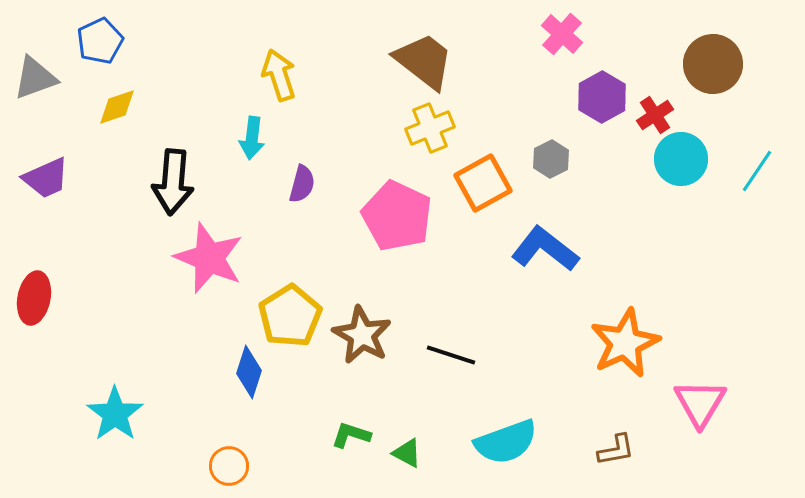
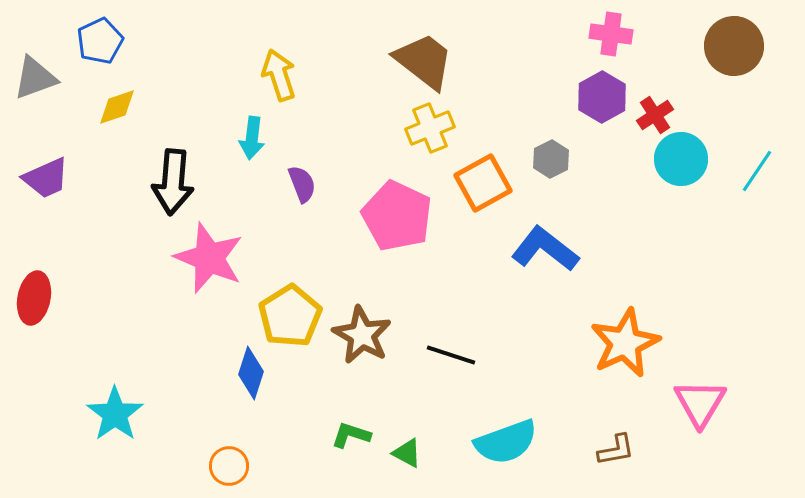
pink cross: moved 49 px right; rotated 33 degrees counterclockwise
brown circle: moved 21 px right, 18 px up
purple semicircle: rotated 36 degrees counterclockwise
blue diamond: moved 2 px right, 1 px down
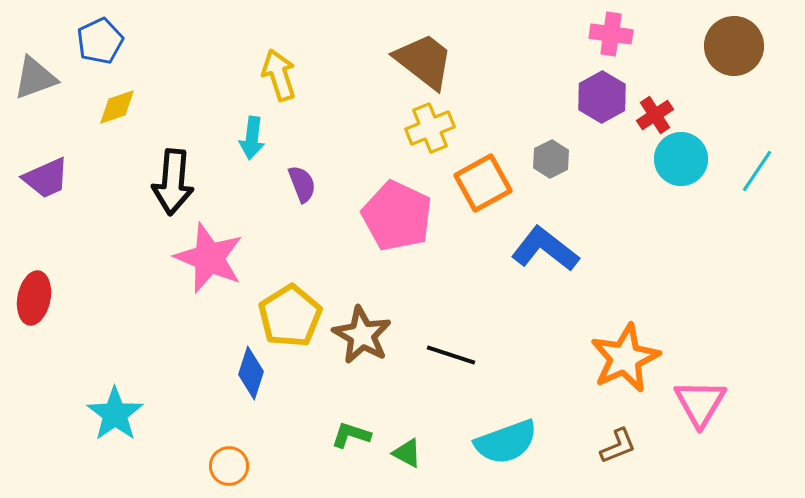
orange star: moved 15 px down
brown L-shape: moved 2 px right, 4 px up; rotated 12 degrees counterclockwise
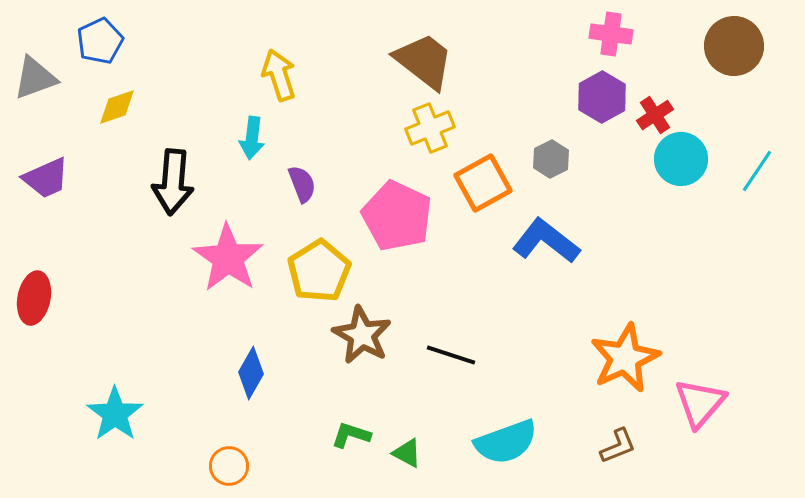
blue L-shape: moved 1 px right, 8 px up
pink star: moved 19 px right; rotated 12 degrees clockwise
yellow pentagon: moved 29 px right, 45 px up
blue diamond: rotated 12 degrees clockwise
pink triangle: rotated 10 degrees clockwise
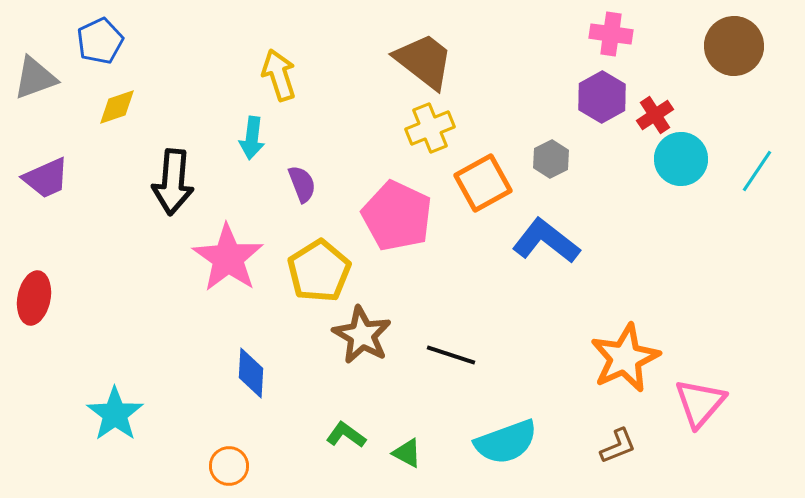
blue diamond: rotated 27 degrees counterclockwise
green L-shape: moved 5 px left; rotated 18 degrees clockwise
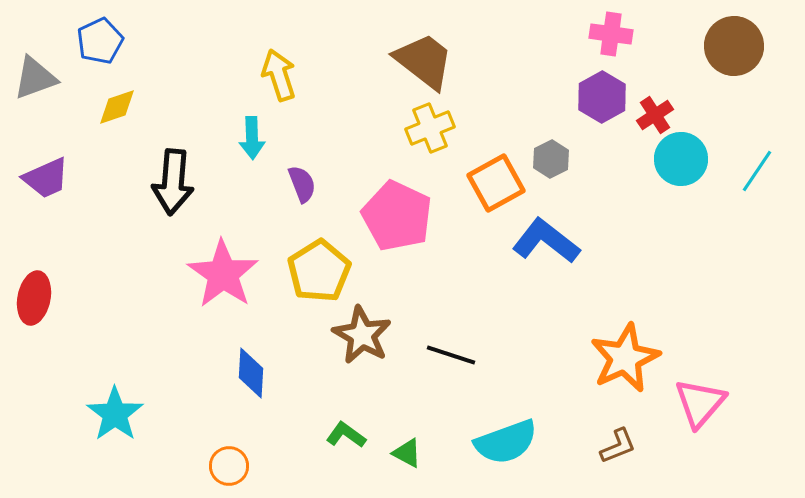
cyan arrow: rotated 9 degrees counterclockwise
orange square: moved 13 px right
pink star: moved 5 px left, 16 px down
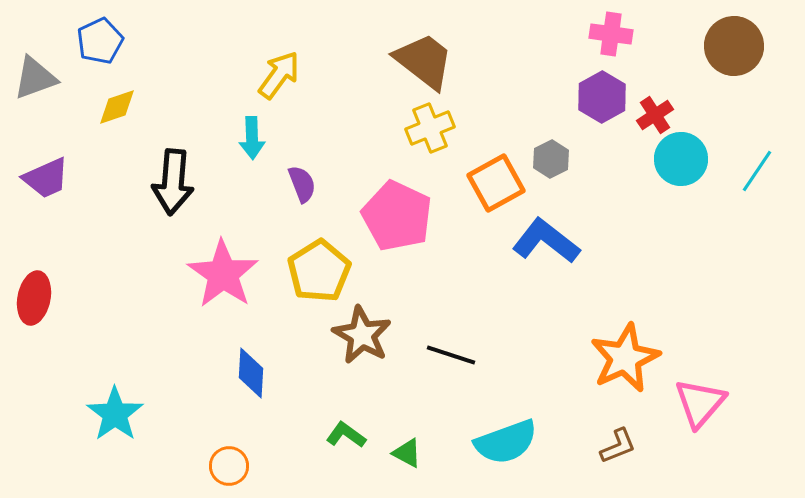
yellow arrow: rotated 54 degrees clockwise
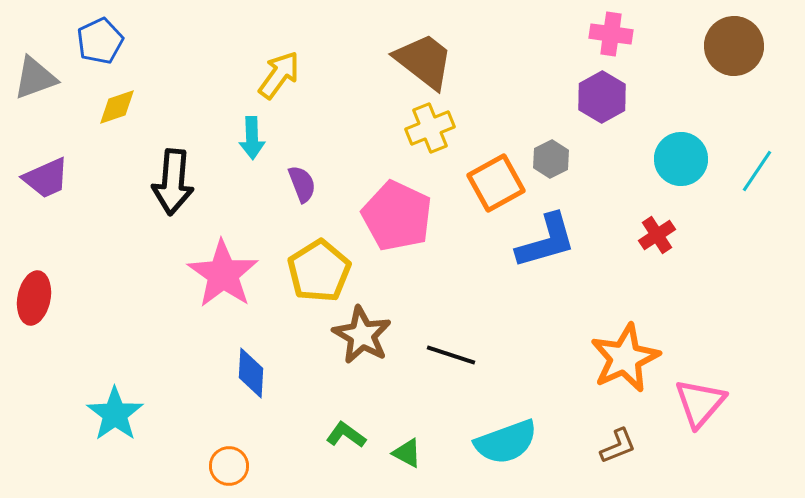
red cross: moved 2 px right, 120 px down
blue L-shape: rotated 126 degrees clockwise
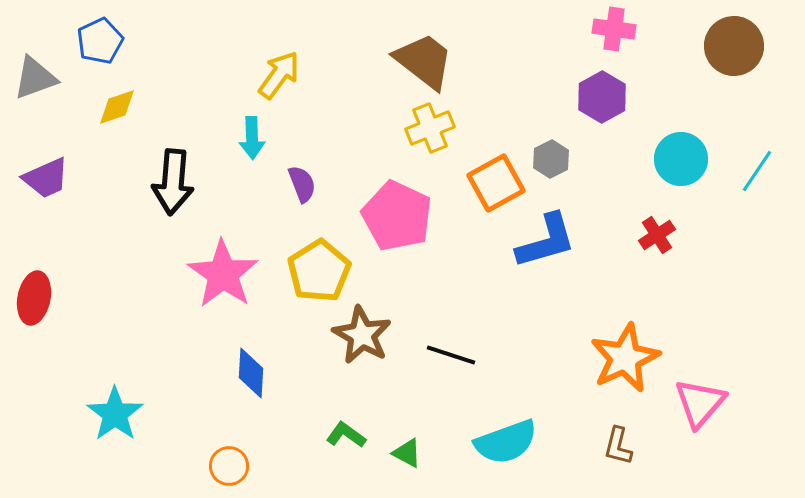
pink cross: moved 3 px right, 5 px up
brown L-shape: rotated 126 degrees clockwise
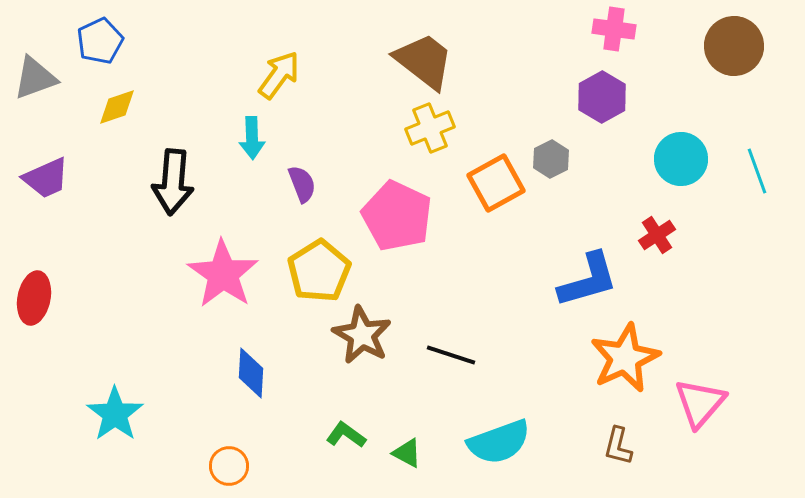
cyan line: rotated 54 degrees counterclockwise
blue L-shape: moved 42 px right, 39 px down
cyan semicircle: moved 7 px left
